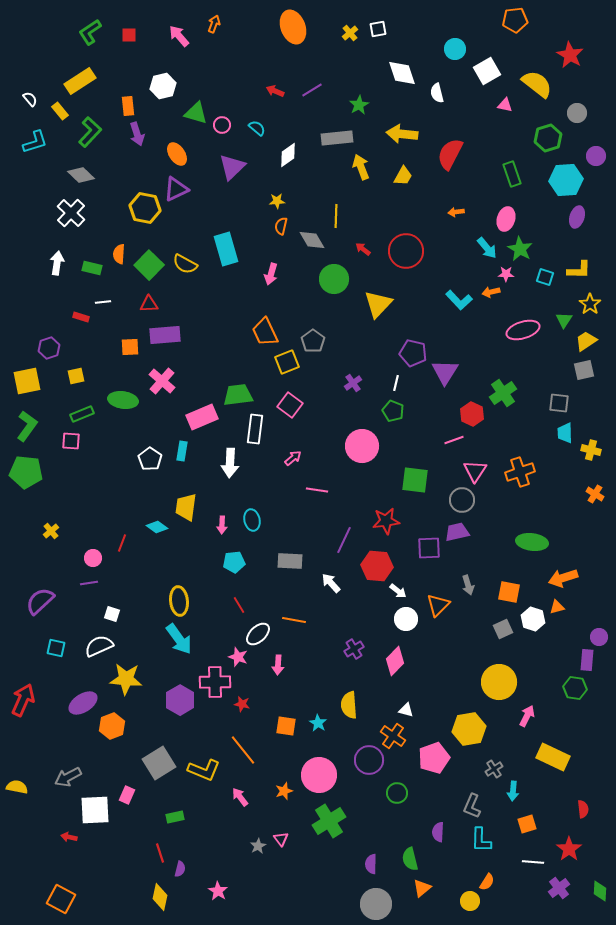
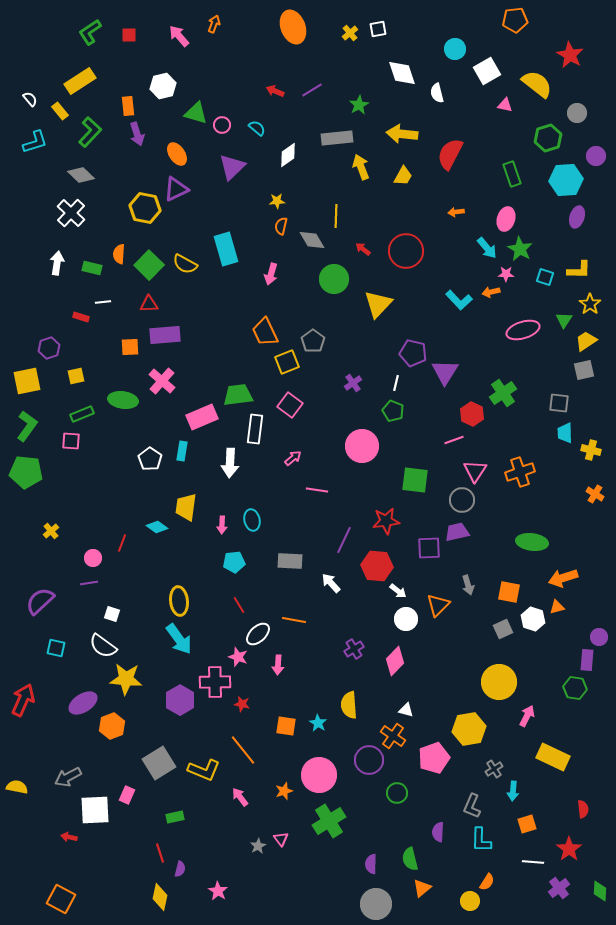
white semicircle at (99, 646): moved 4 px right; rotated 120 degrees counterclockwise
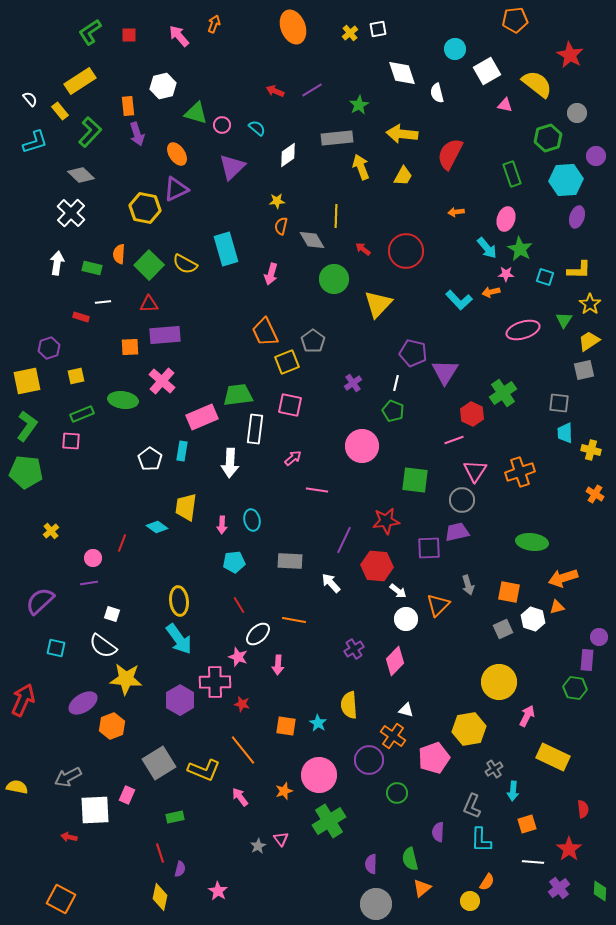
yellow trapezoid at (586, 341): moved 3 px right
pink square at (290, 405): rotated 25 degrees counterclockwise
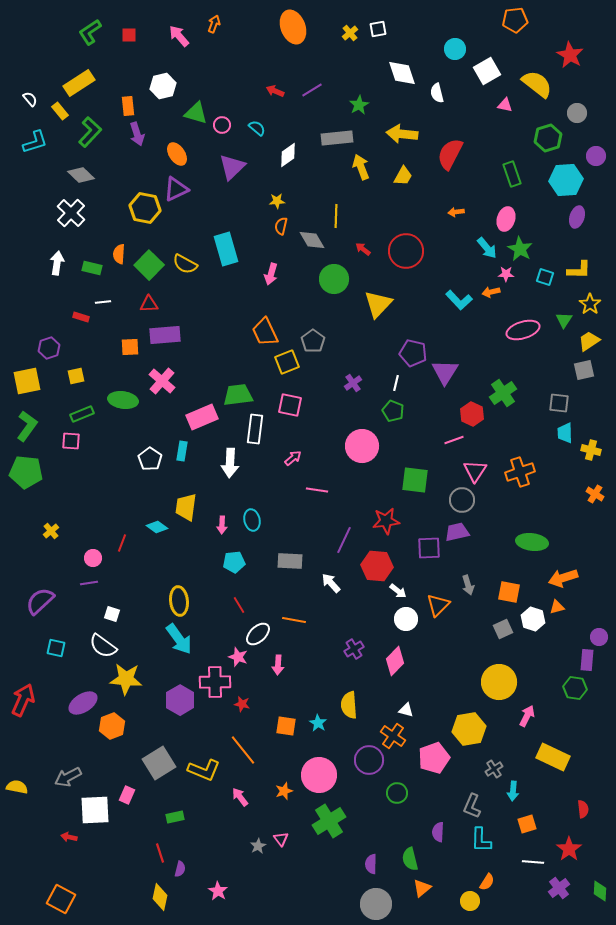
yellow rectangle at (80, 81): moved 1 px left, 2 px down
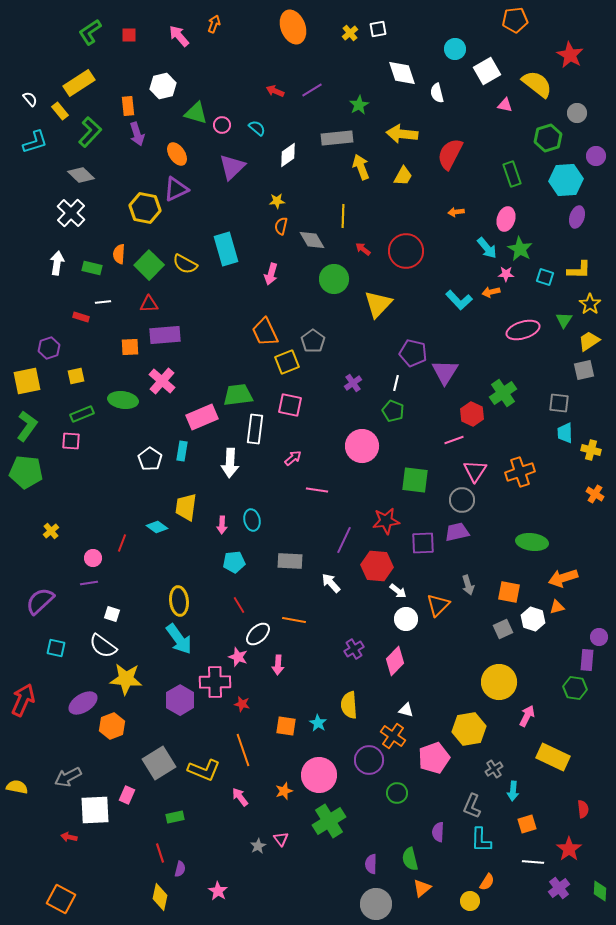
yellow line at (336, 216): moved 7 px right
purple square at (429, 548): moved 6 px left, 5 px up
orange line at (243, 750): rotated 20 degrees clockwise
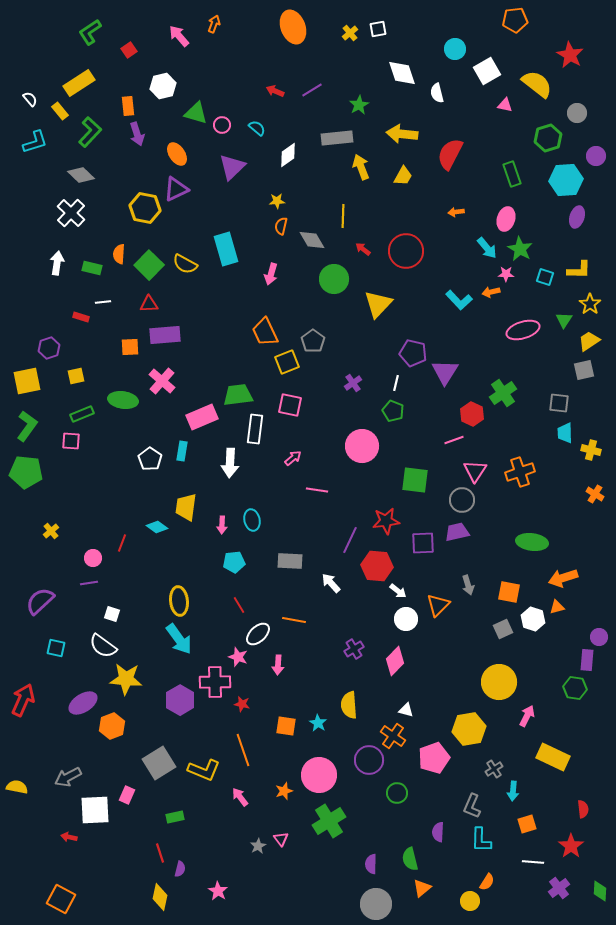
red square at (129, 35): moved 15 px down; rotated 35 degrees counterclockwise
purple line at (344, 540): moved 6 px right
red star at (569, 849): moved 2 px right, 3 px up
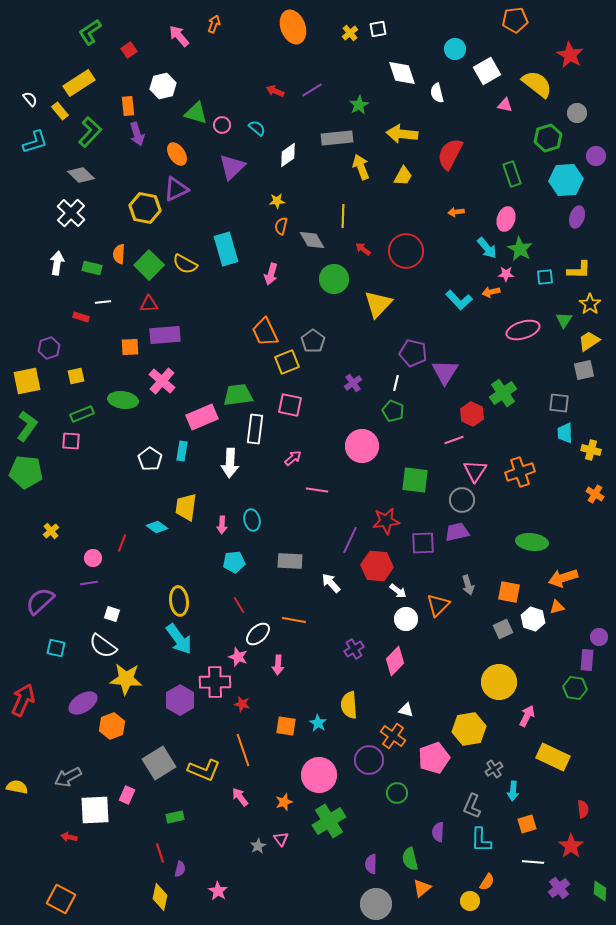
cyan square at (545, 277): rotated 24 degrees counterclockwise
orange star at (284, 791): moved 11 px down
